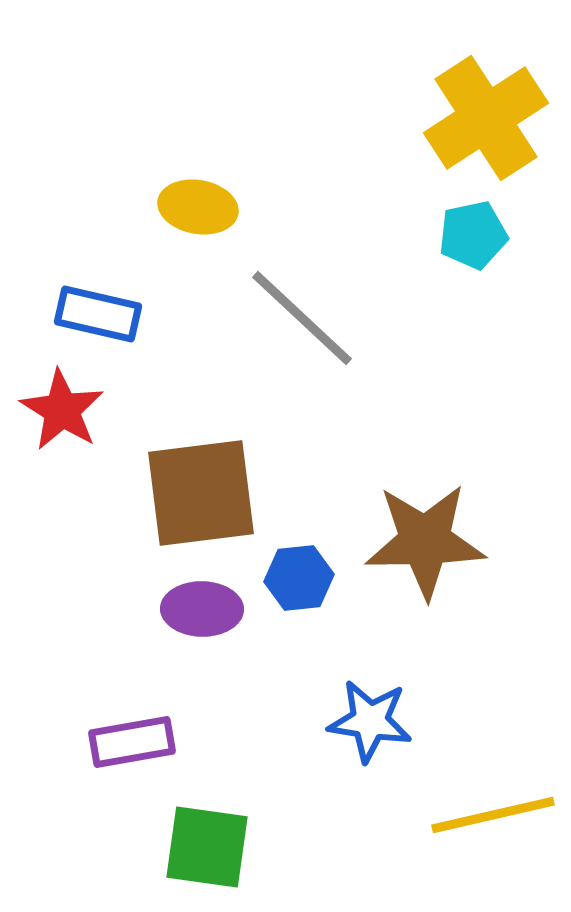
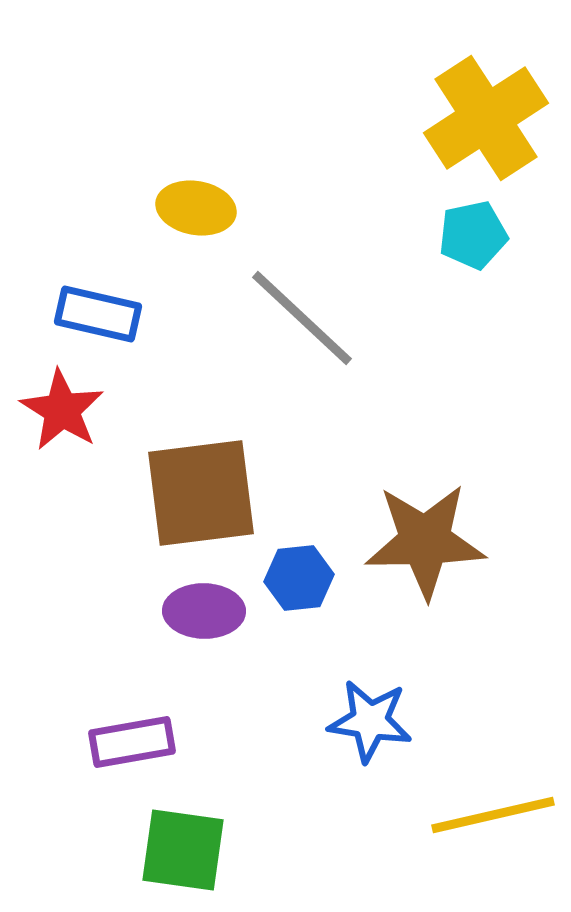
yellow ellipse: moved 2 px left, 1 px down
purple ellipse: moved 2 px right, 2 px down
green square: moved 24 px left, 3 px down
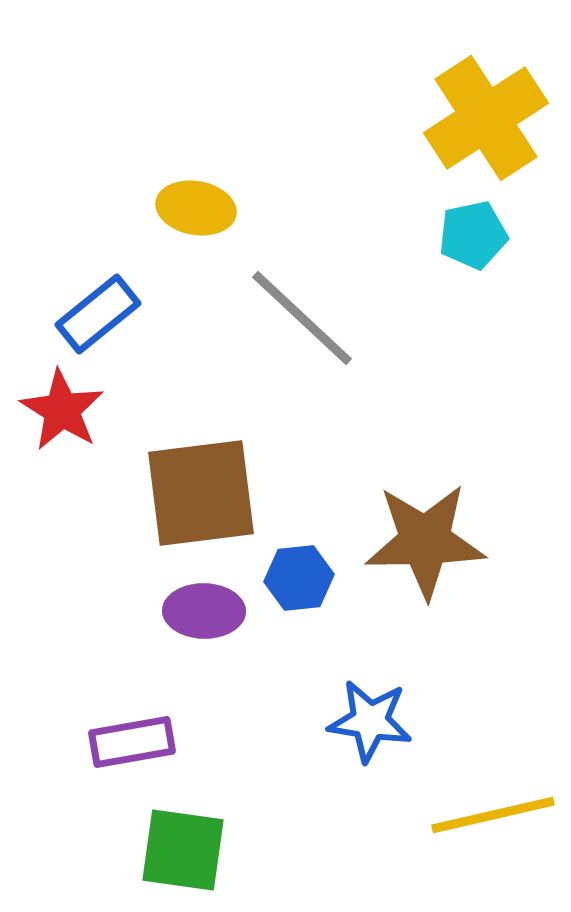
blue rectangle: rotated 52 degrees counterclockwise
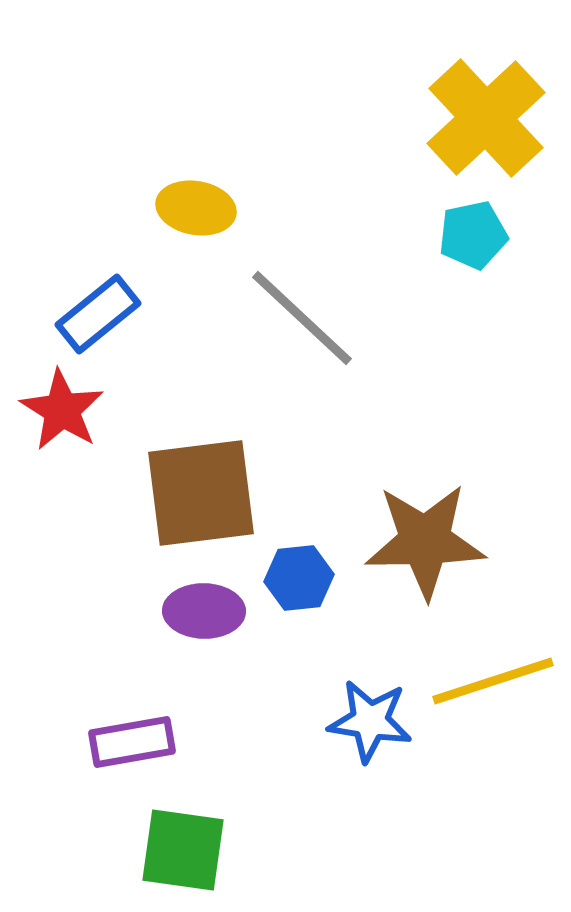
yellow cross: rotated 10 degrees counterclockwise
yellow line: moved 134 px up; rotated 5 degrees counterclockwise
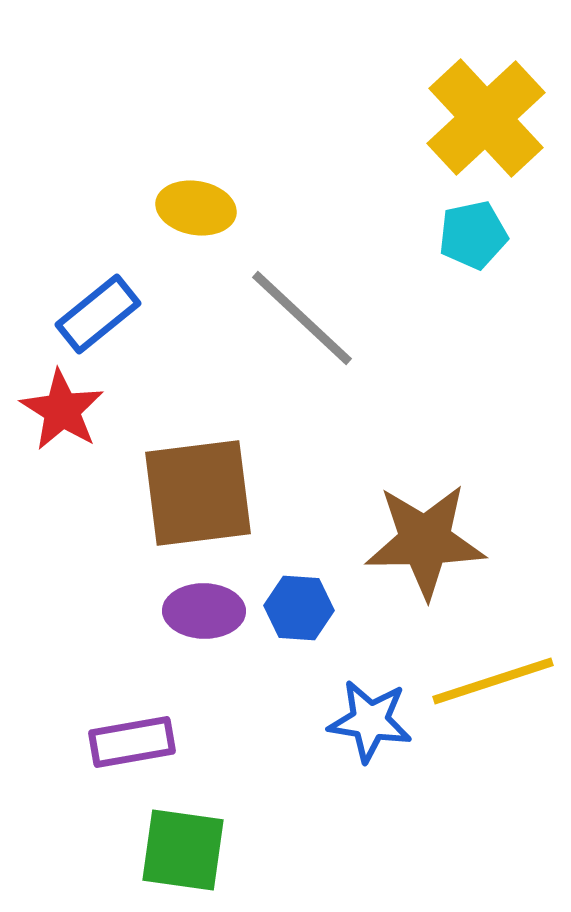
brown square: moved 3 px left
blue hexagon: moved 30 px down; rotated 10 degrees clockwise
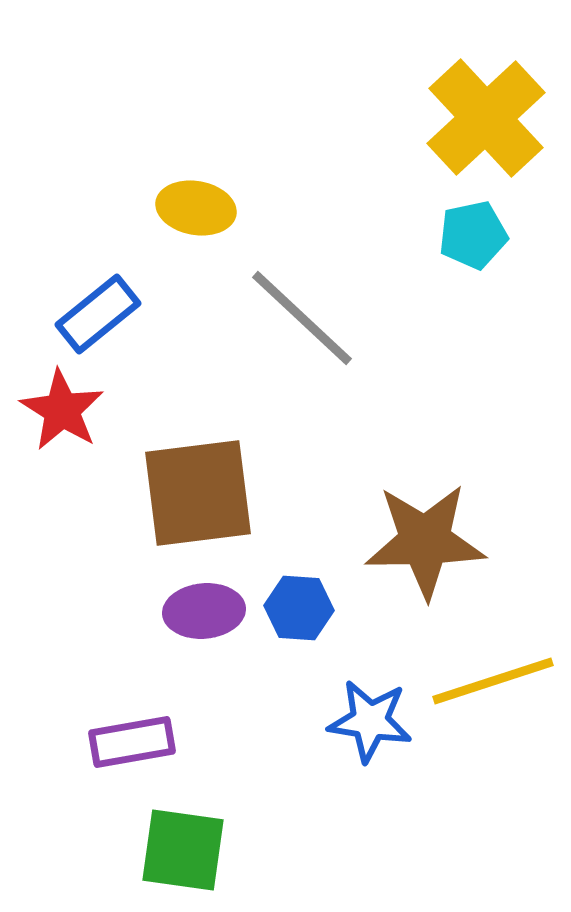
purple ellipse: rotated 6 degrees counterclockwise
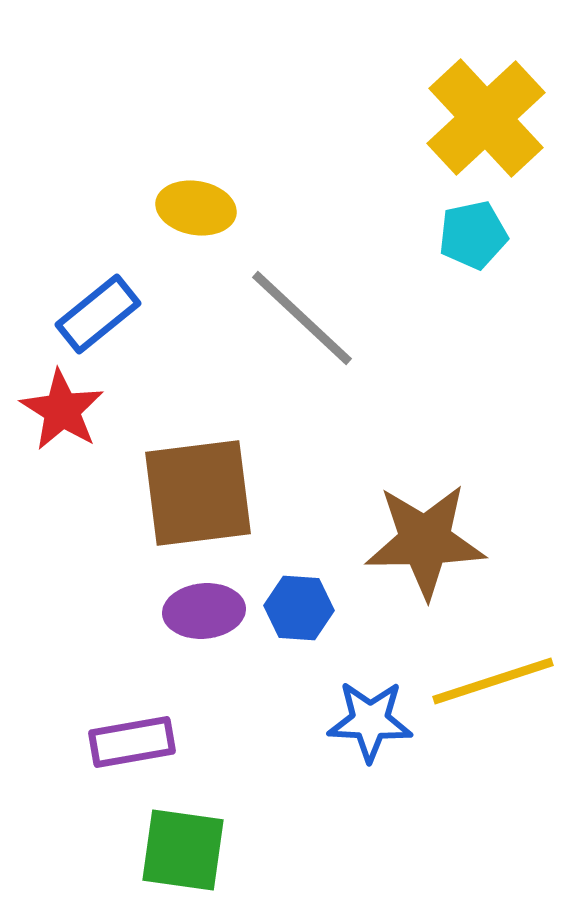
blue star: rotated 6 degrees counterclockwise
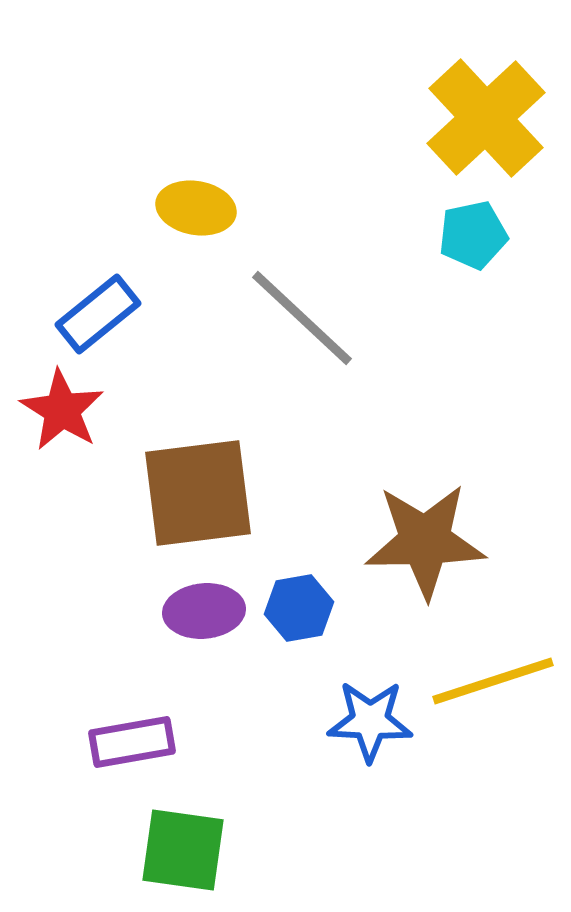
blue hexagon: rotated 14 degrees counterclockwise
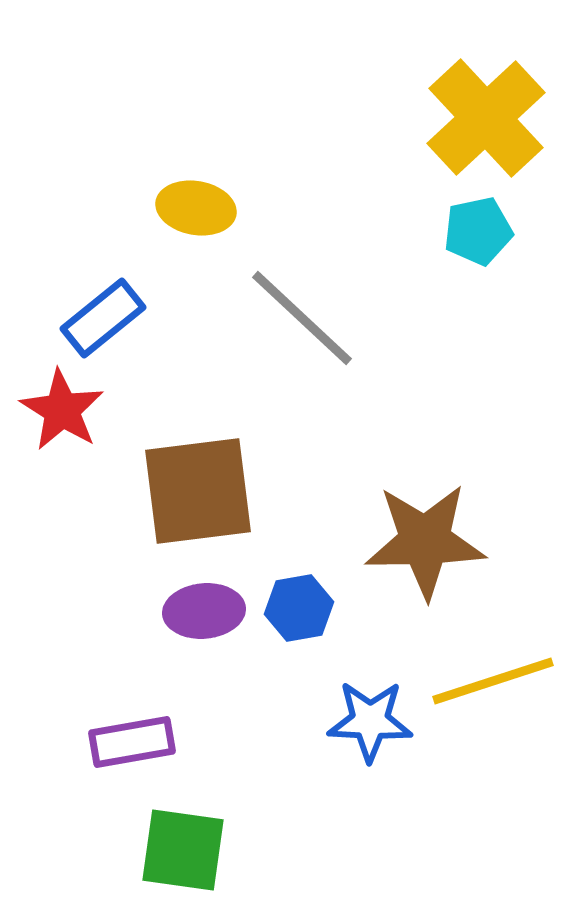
cyan pentagon: moved 5 px right, 4 px up
blue rectangle: moved 5 px right, 4 px down
brown square: moved 2 px up
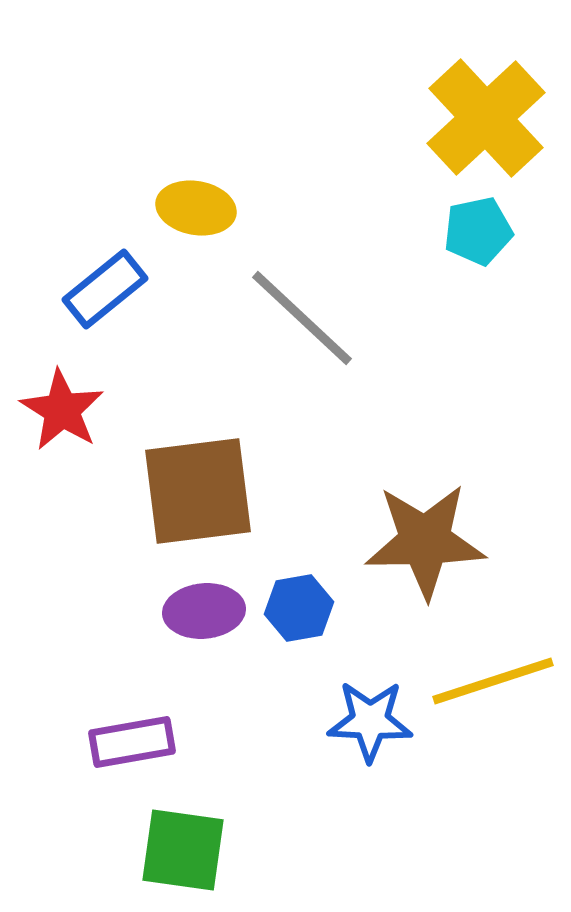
blue rectangle: moved 2 px right, 29 px up
